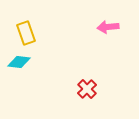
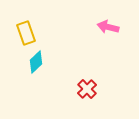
pink arrow: rotated 20 degrees clockwise
cyan diamond: moved 17 px right; rotated 50 degrees counterclockwise
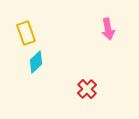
pink arrow: moved 2 px down; rotated 115 degrees counterclockwise
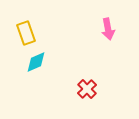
cyan diamond: rotated 20 degrees clockwise
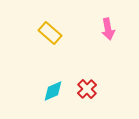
yellow rectangle: moved 24 px right; rotated 30 degrees counterclockwise
cyan diamond: moved 17 px right, 29 px down
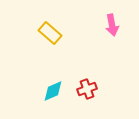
pink arrow: moved 4 px right, 4 px up
red cross: rotated 24 degrees clockwise
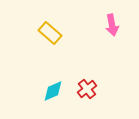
red cross: rotated 18 degrees counterclockwise
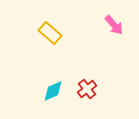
pink arrow: moved 2 px right; rotated 30 degrees counterclockwise
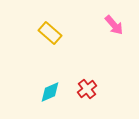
cyan diamond: moved 3 px left, 1 px down
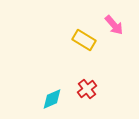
yellow rectangle: moved 34 px right, 7 px down; rotated 10 degrees counterclockwise
cyan diamond: moved 2 px right, 7 px down
